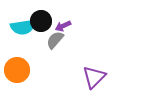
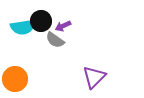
gray semicircle: rotated 96 degrees counterclockwise
orange circle: moved 2 px left, 9 px down
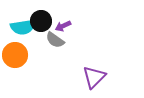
orange circle: moved 24 px up
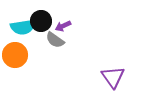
purple triangle: moved 19 px right; rotated 20 degrees counterclockwise
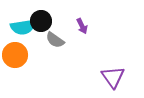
purple arrow: moved 19 px right; rotated 91 degrees counterclockwise
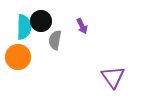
cyan semicircle: moved 1 px right; rotated 80 degrees counterclockwise
gray semicircle: rotated 66 degrees clockwise
orange circle: moved 3 px right, 2 px down
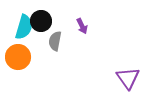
cyan semicircle: rotated 15 degrees clockwise
gray semicircle: moved 1 px down
purple triangle: moved 15 px right, 1 px down
